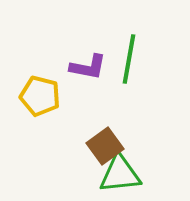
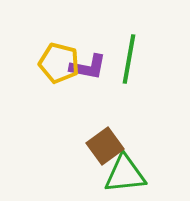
yellow pentagon: moved 19 px right, 33 px up
green triangle: moved 5 px right
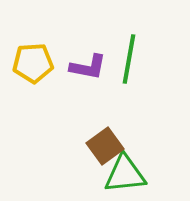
yellow pentagon: moved 26 px left; rotated 18 degrees counterclockwise
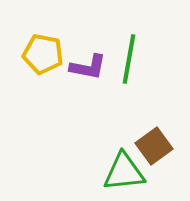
yellow pentagon: moved 10 px right, 9 px up; rotated 15 degrees clockwise
brown square: moved 49 px right
green triangle: moved 1 px left, 2 px up
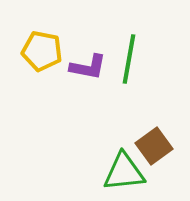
yellow pentagon: moved 1 px left, 3 px up
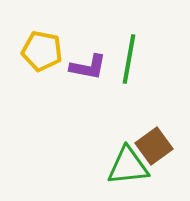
green triangle: moved 4 px right, 6 px up
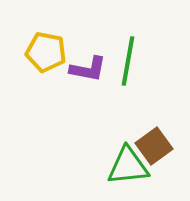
yellow pentagon: moved 4 px right, 1 px down
green line: moved 1 px left, 2 px down
purple L-shape: moved 2 px down
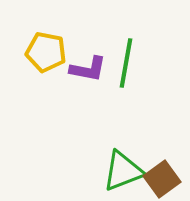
green line: moved 2 px left, 2 px down
brown square: moved 8 px right, 33 px down
green triangle: moved 5 px left, 5 px down; rotated 15 degrees counterclockwise
